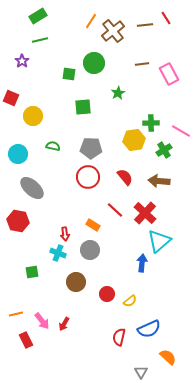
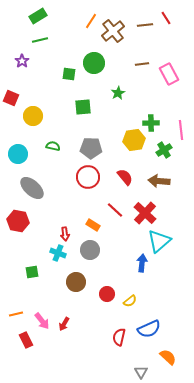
pink line at (181, 131): moved 1 px up; rotated 54 degrees clockwise
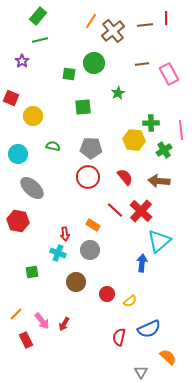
green rectangle at (38, 16): rotated 18 degrees counterclockwise
red line at (166, 18): rotated 32 degrees clockwise
yellow hexagon at (134, 140): rotated 15 degrees clockwise
red cross at (145, 213): moved 4 px left, 2 px up
orange line at (16, 314): rotated 32 degrees counterclockwise
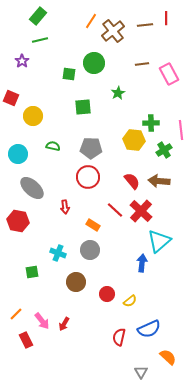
red semicircle at (125, 177): moved 7 px right, 4 px down
red arrow at (65, 234): moved 27 px up
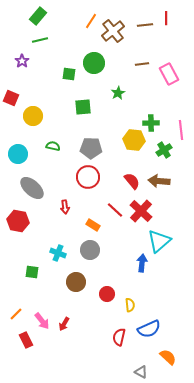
green square at (32, 272): rotated 16 degrees clockwise
yellow semicircle at (130, 301): moved 4 px down; rotated 56 degrees counterclockwise
gray triangle at (141, 372): rotated 32 degrees counterclockwise
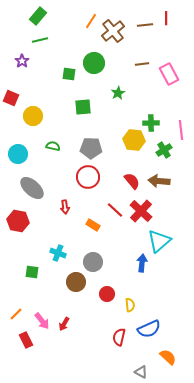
gray circle at (90, 250): moved 3 px right, 12 px down
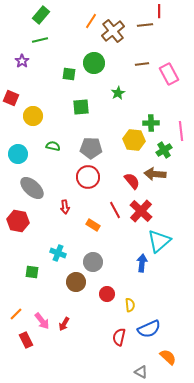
green rectangle at (38, 16): moved 3 px right, 1 px up
red line at (166, 18): moved 7 px left, 7 px up
green square at (83, 107): moved 2 px left
pink line at (181, 130): moved 1 px down
brown arrow at (159, 181): moved 4 px left, 7 px up
red line at (115, 210): rotated 18 degrees clockwise
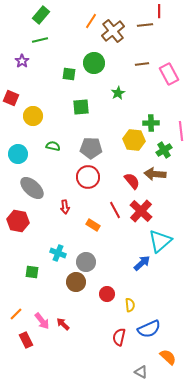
cyan triangle at (159, 241): moved 1 px right
gray circle at (93, 262): moved 7 px left
blue arrow at (142, 263): rotated 42 degrees clockwise
red arrow at (64, 324): moved 1 px left; rotated 104 degrees clockwise
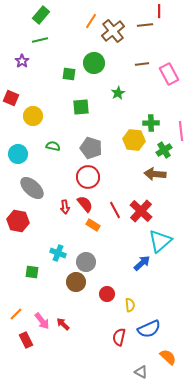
gray pentagon at (91, 148): rotated 15 degrees clockwise
red semicircle at (132, 181): moved 47 px left, 23 px down
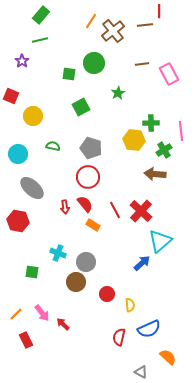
red square at (11, 98): moved 2 px up
green square at (81, 107): rotated 24 degrees counterclockwise
pink arrow at (42, 321): moved 8 px up
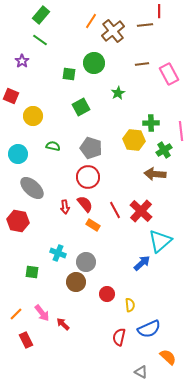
green line at (40, 40): rotated 49 degrees clockwise
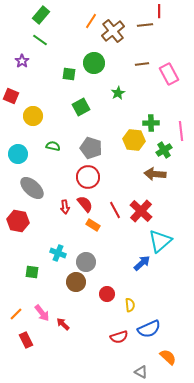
red semicircle at (119, 337): rotated 120 degrees counterclockwise
